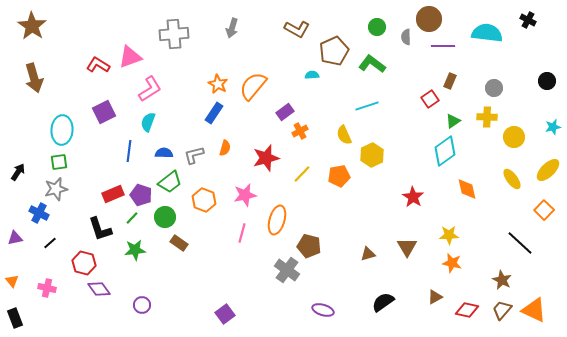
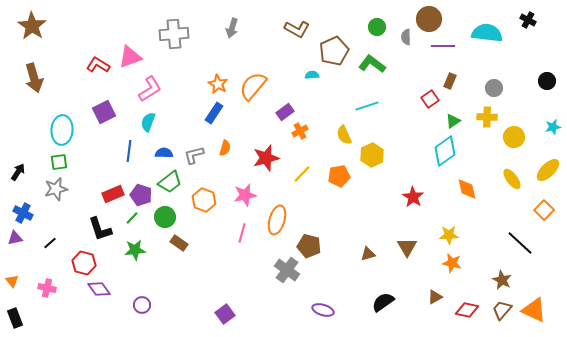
blue cross at (39, 213): moved 16 px left
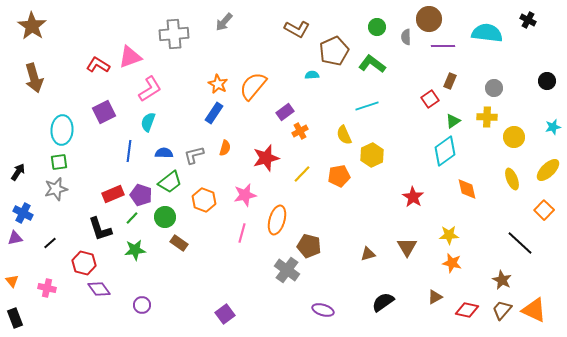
gray arrow at (232, 28): moved 8 px left, 6 px up; rotated 24 degrees clockwise
yellow ellipse at (512, 179): rotated 15 degrees clockwise
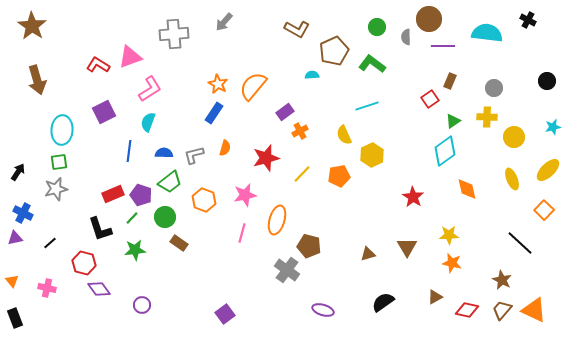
brown arrow at (34, 78): moved 3 px right, 2 px down
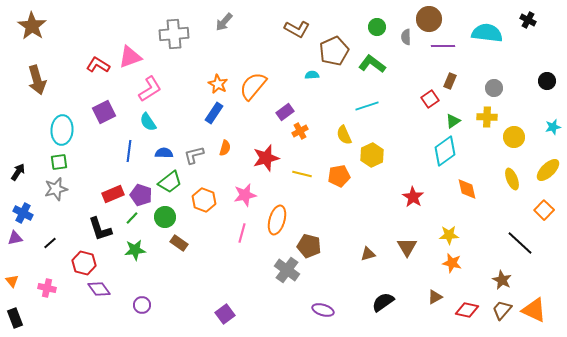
cyan semicircle at (148, 122): rotated 54 degrees counterclockwise
yellow line at (302, 174): rotated 60 degrees clockwise
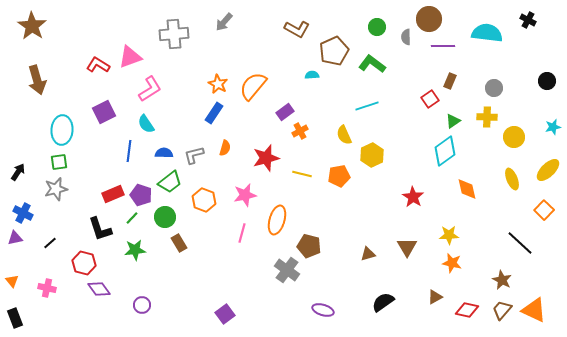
cyan semicircle at (148, 122): moved 2 px left, 2 px down
brown rectangle at (179, 243): rotated 24 degrees clockwise
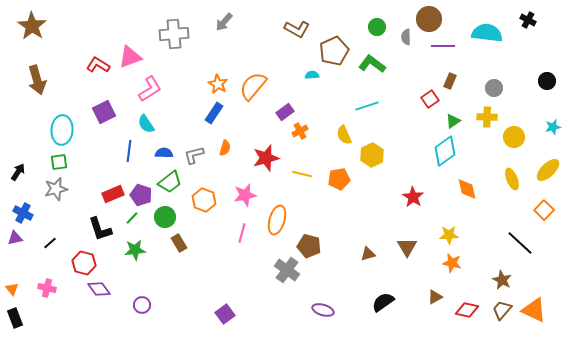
orange pentagon at (339, 176): moved 3 px down
orange triangle at (12, 281): moved 8 px down
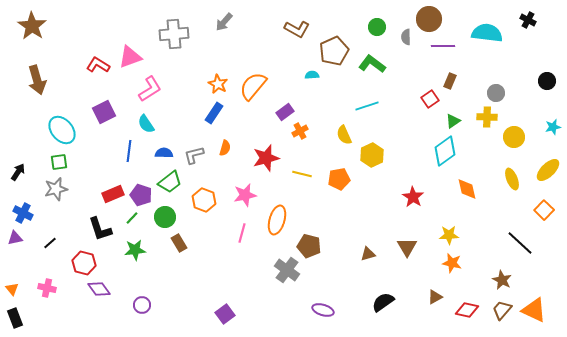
gray circle at (494, 88): moved 2 px right, 5 px down
cyan ellipse at (62, 130): rotated 44 degrees counterclockwise
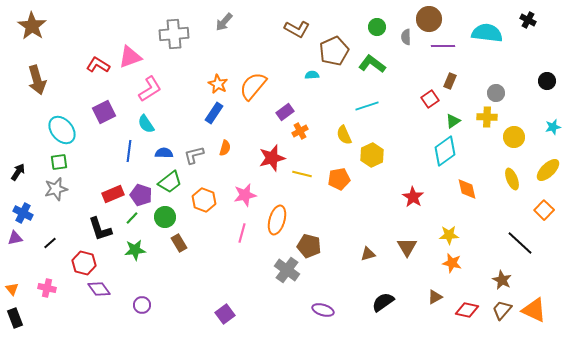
red star at (266, 158): moved 6 px right
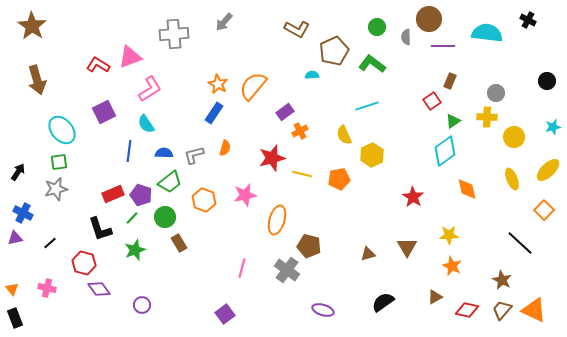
red square at (430, 99): moved 2 px right, 2 px down
pink line at (242, 233): moved 35 px down
green star at (135, 250): rotated 15 degrees counterclockwise
orange star at (452, 263): moved 3 px down; rotated 12 degrees clockwise
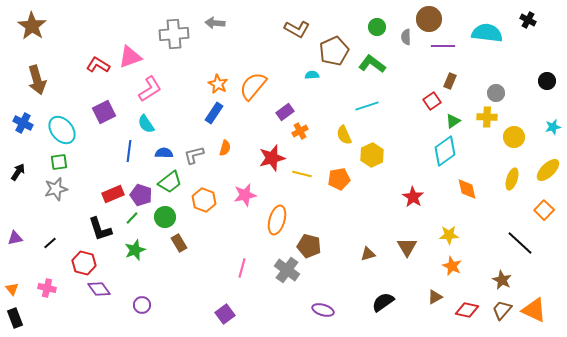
gray arrow at (224, 22): moved 9 px left, 1 px down; rotated 54 degrees clockwise
yellow ellipse at (512, 179): rotated 40 degrees clockwise
blue cross at (23, 213): moved 90 px up
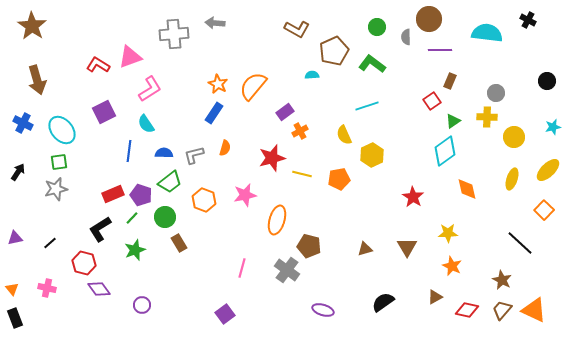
purple line at (443, 46): moved 3 px left, 4 px down
black L-shape at (100, 229): rotated 76 degrees clockwise
yellow star at (449, 235): moved 1 px left, 2 px up
brown triangle at (368, 254): moved 3 px left, 5 px up
